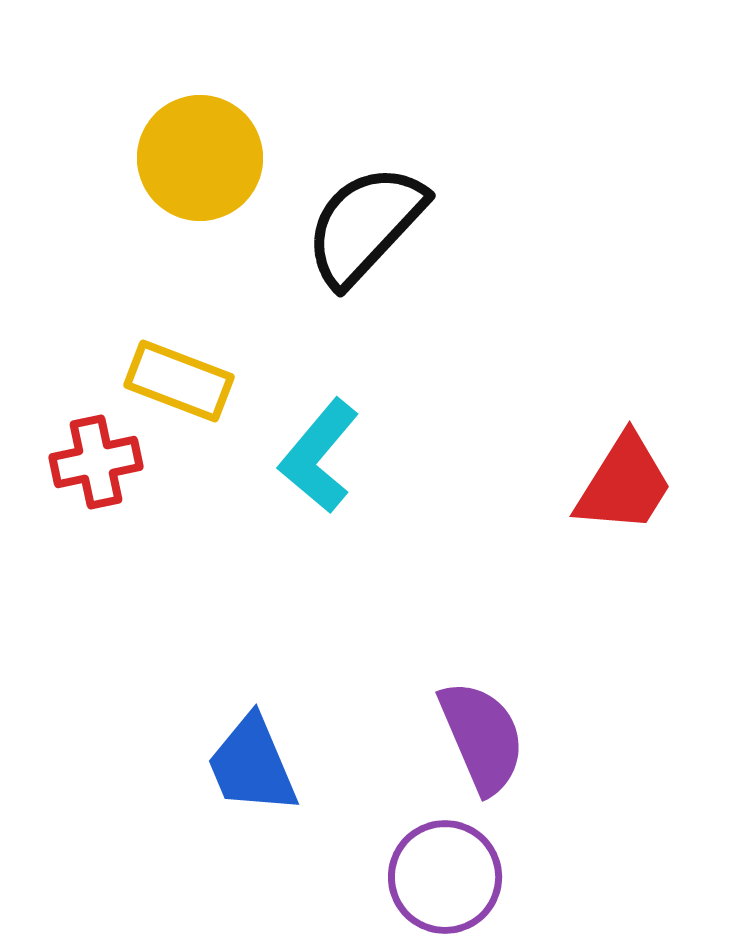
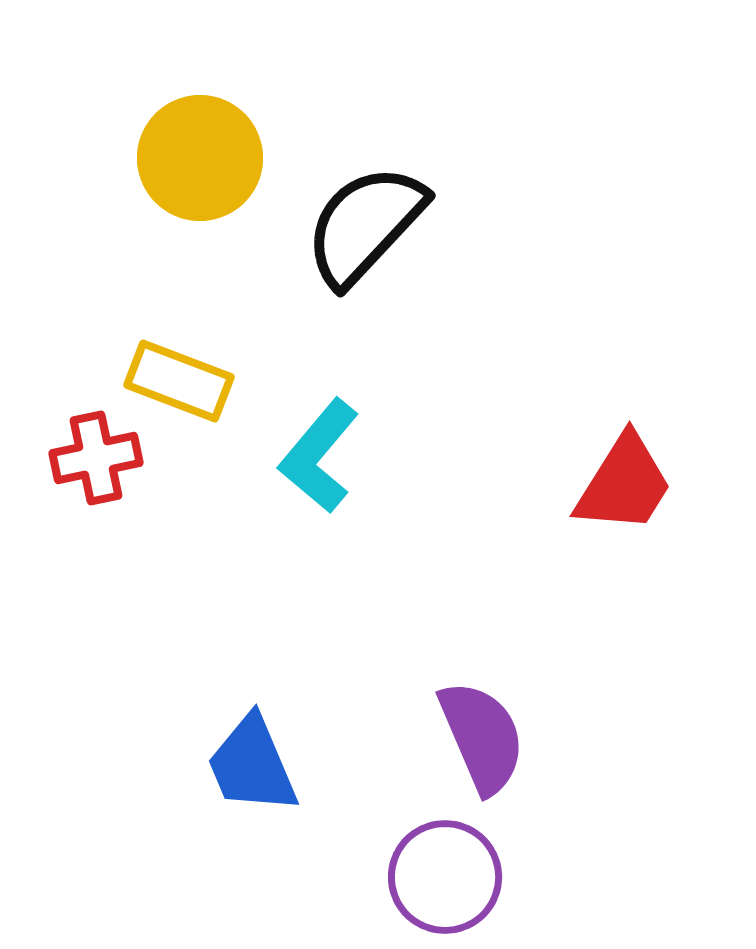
red cross: moved 4 px up
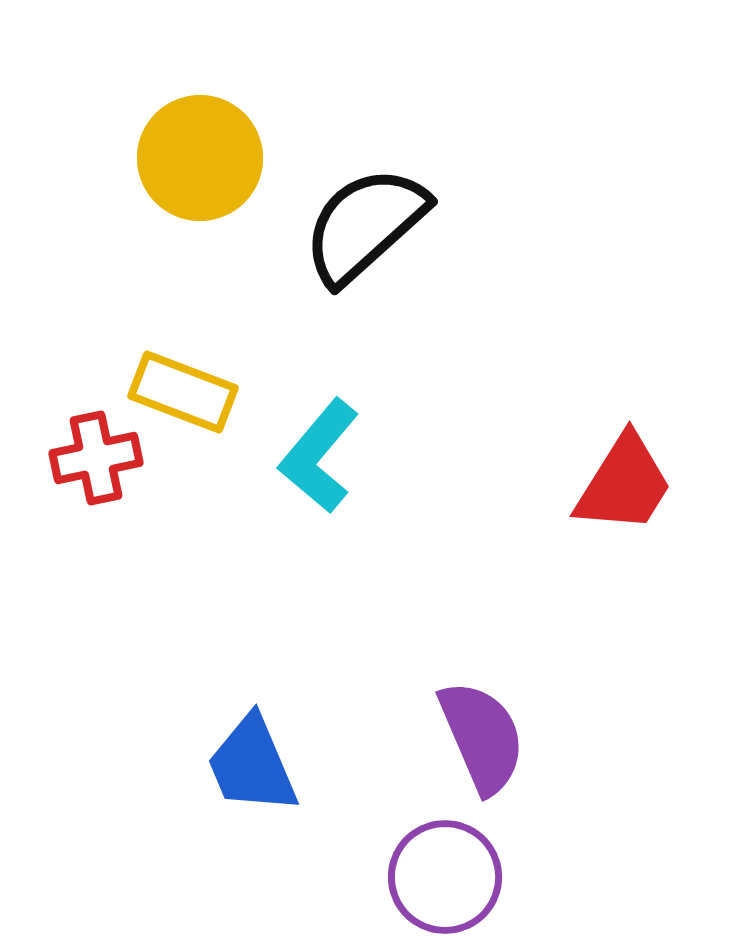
black semicircle: rotated 5 degrees clockwise
yellow rectangle: moved 4 px right, 11 px down
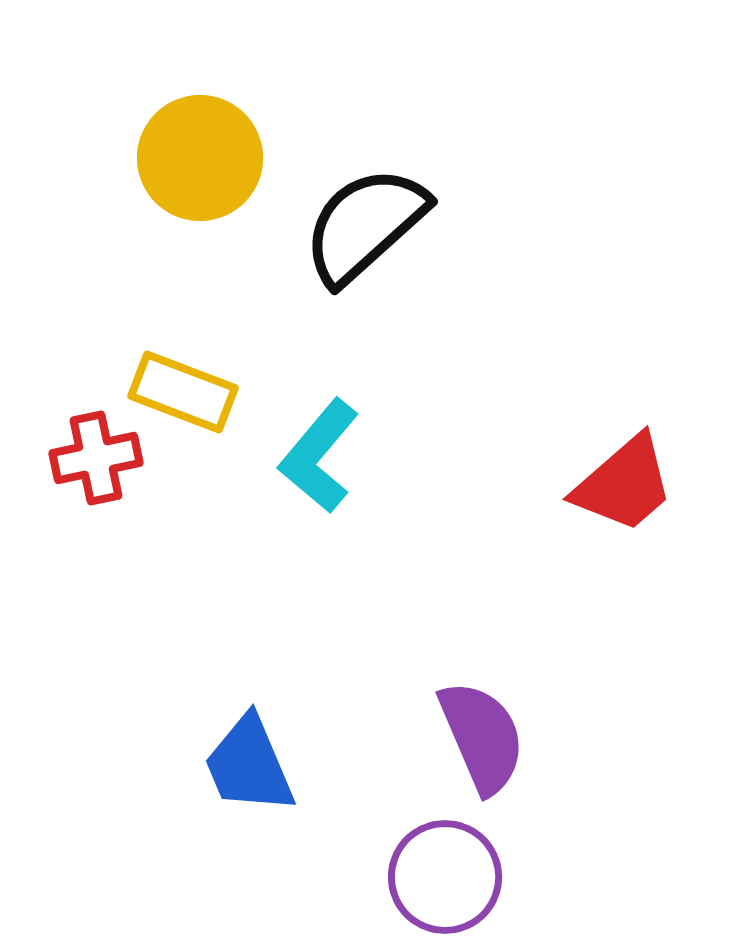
red trapezoid: rotated 17 degrees clockwise
blue trapezoid: moved 3 px left
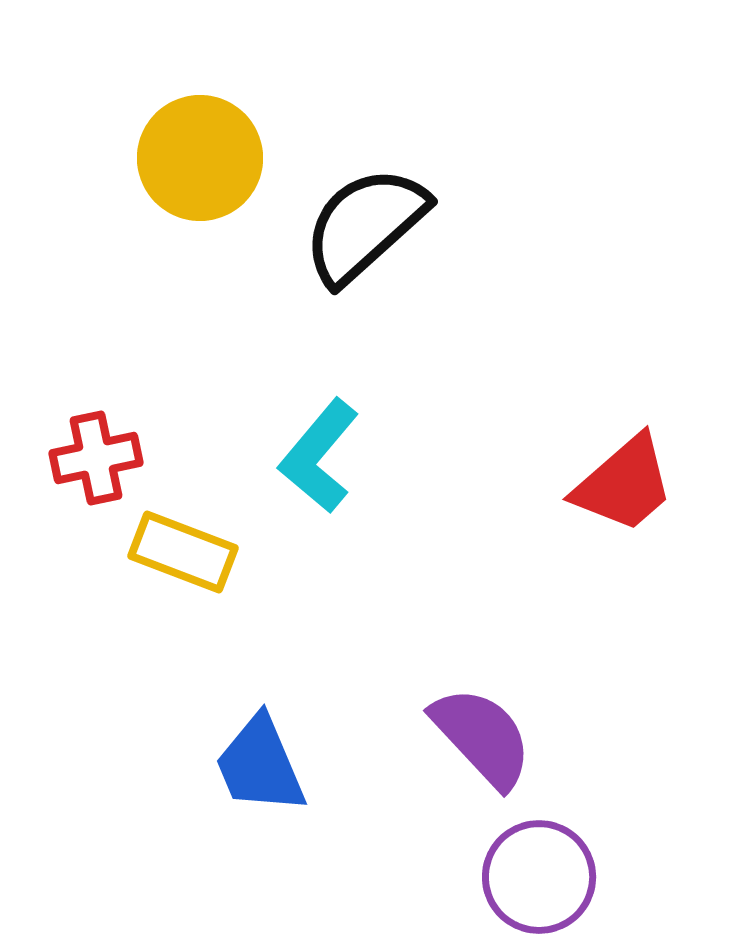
yellow rectangle: moved 160 px down
purple semicircle: rotated 20 degrees counterclockwise
blue trapezoid: moved 11 px right
purple circle: moved 94 px right
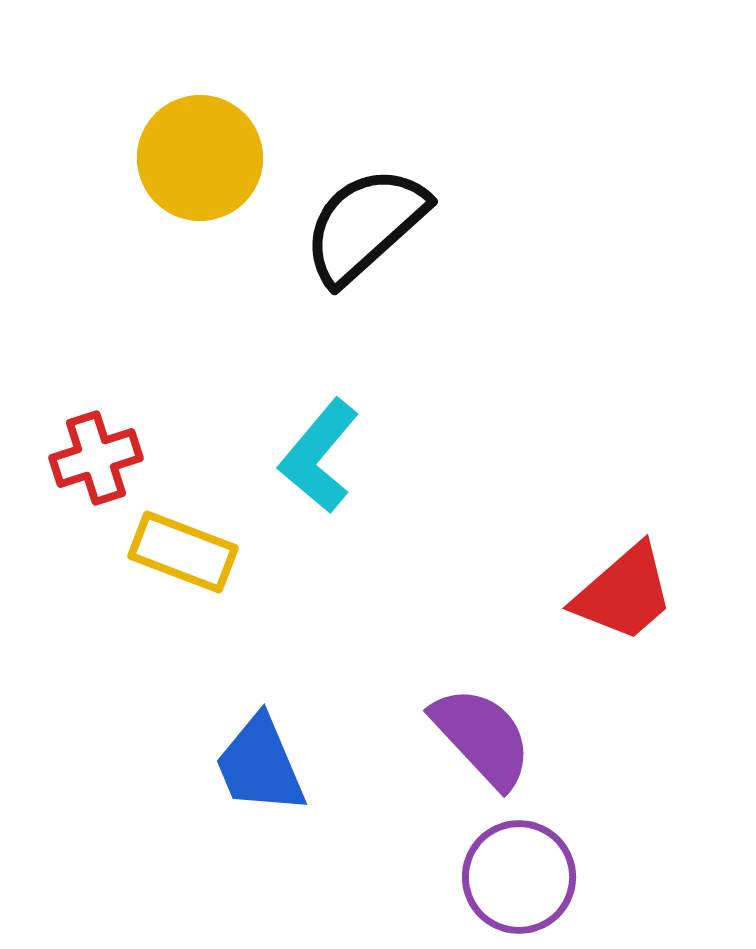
red cross: rotated 6 degrees counterclockwise
red trapezoid: moved 109 px down
purple circle: moved 20 px left
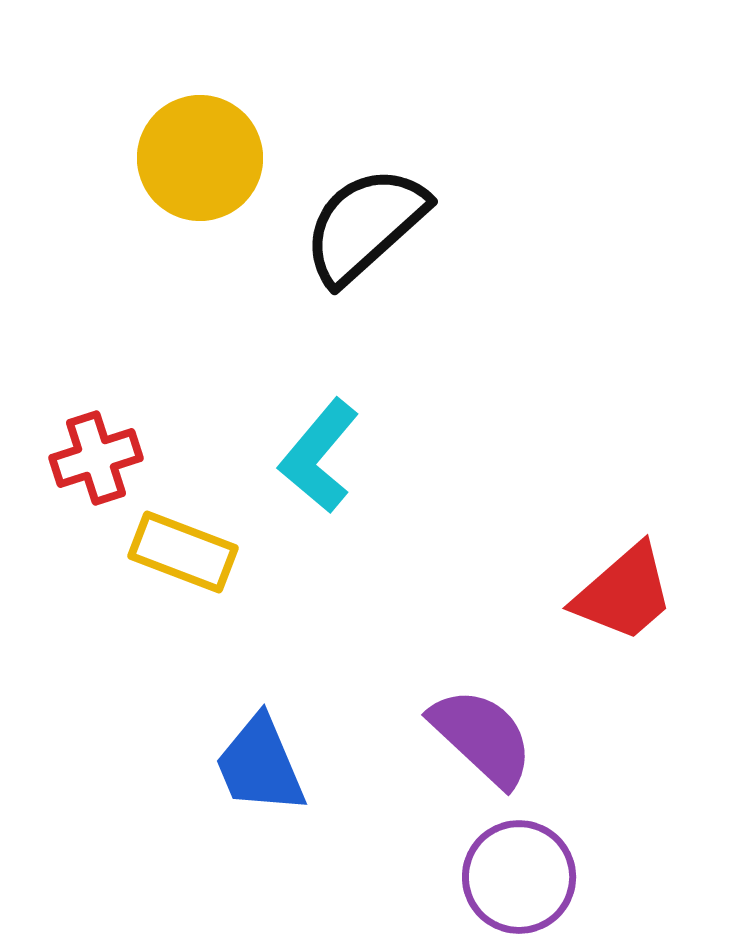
purple semicircle: rotated 4 degrees counterclockwise
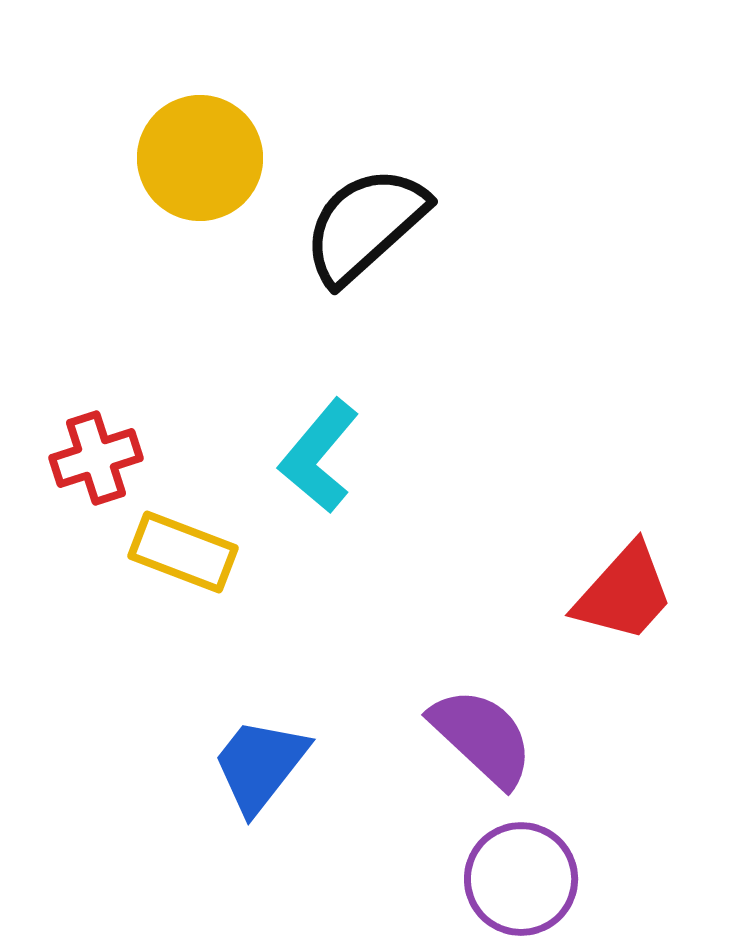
red trapezoid: rotated 7 degrees counterclockwise
blue trapezoid: rotated 61 degrees clockwise
purple circle: moved 2 px right, 2 px down
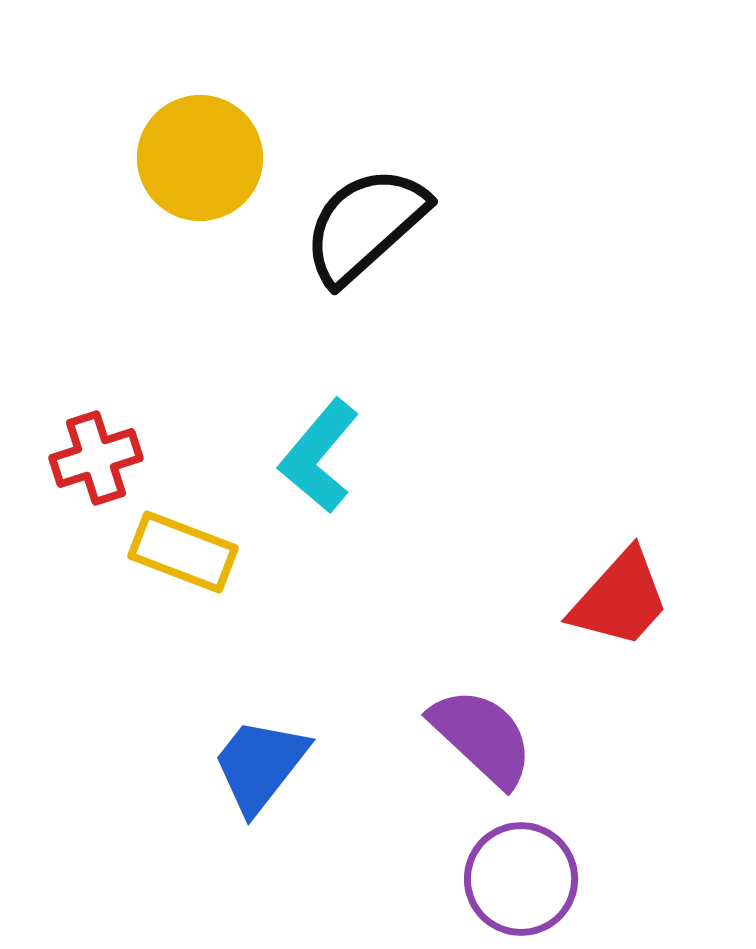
red trapezoid: moved 4 px left, 6 px down
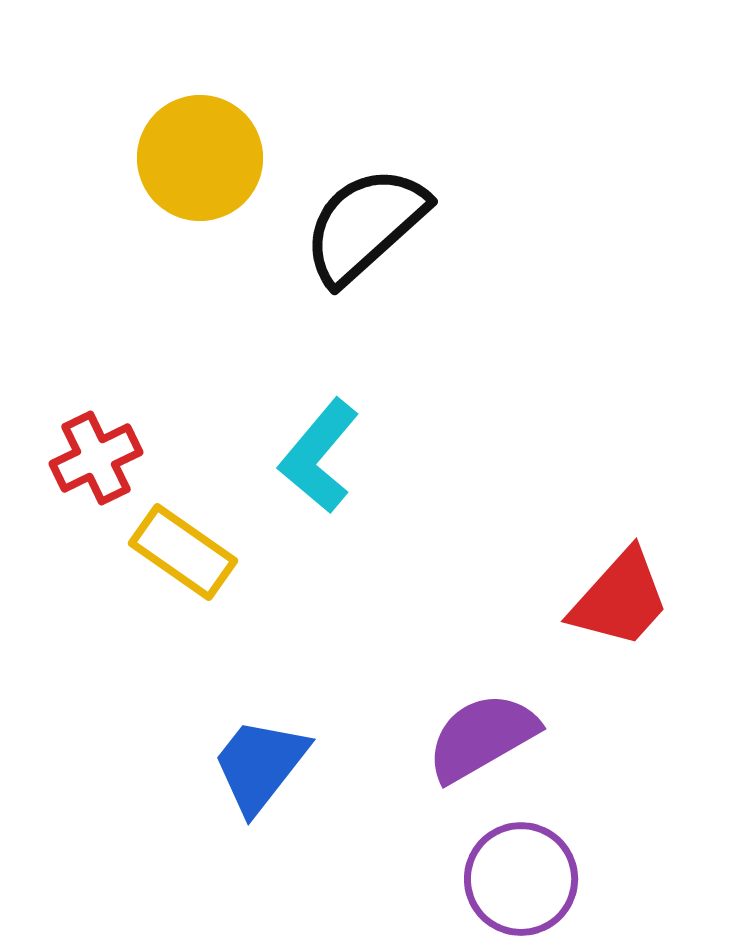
red cross: rotated 8 degrees counterclockwise
yellow rectangle: rotated 14 degrees clockwise
purple semicircle: rotated 73 degrees counterclockwise
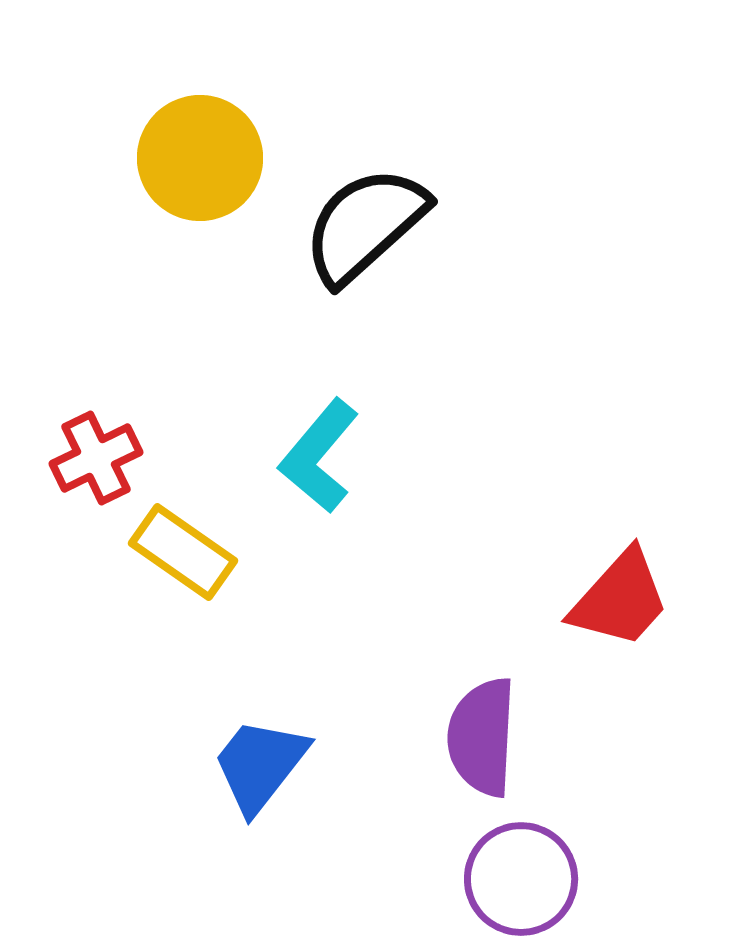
purple semicircle: rotated 57 degrees counterclockwise
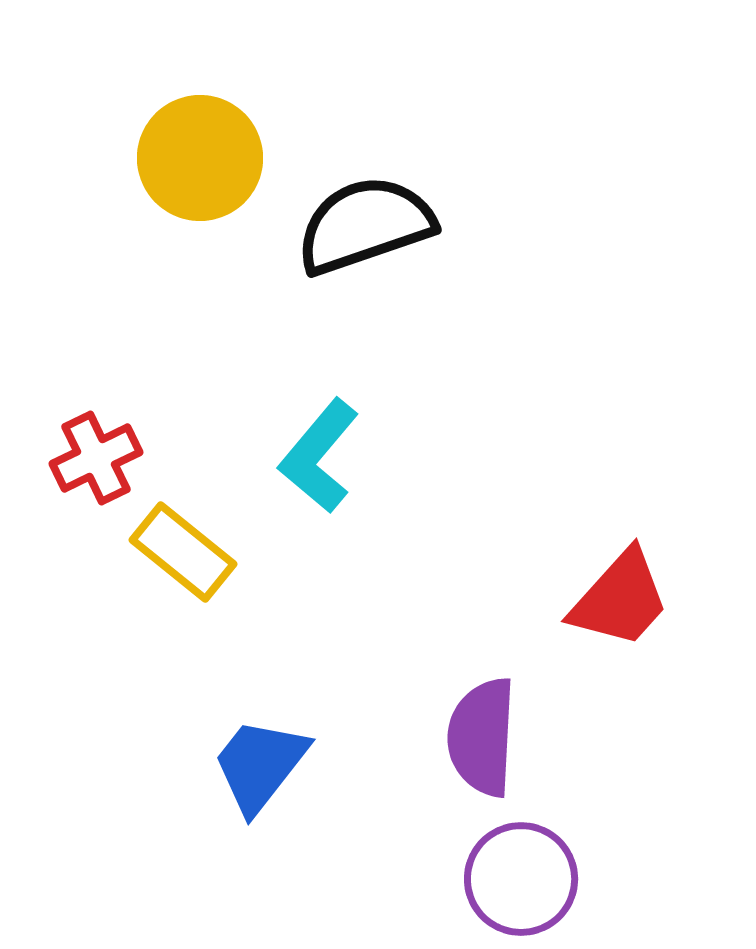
black semicircle: rotated 23 degrees clockwise
yellow rectangle: rotated 4 degrees clockwise
